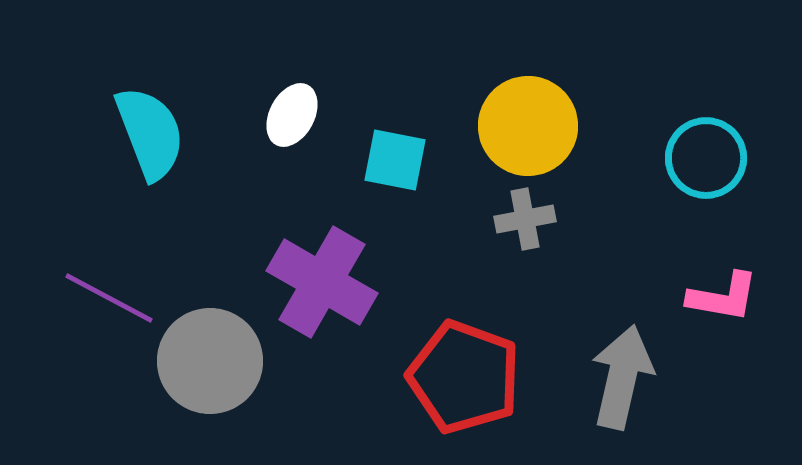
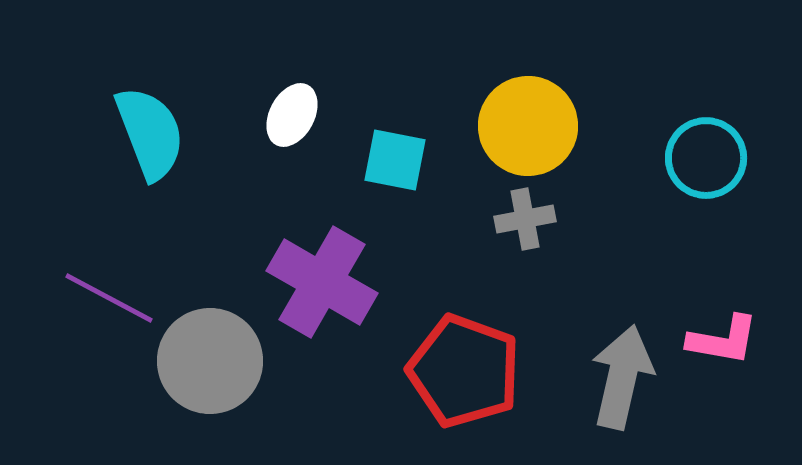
pink L-shape: moved 43 px down
red pentagon: moved 6 px up
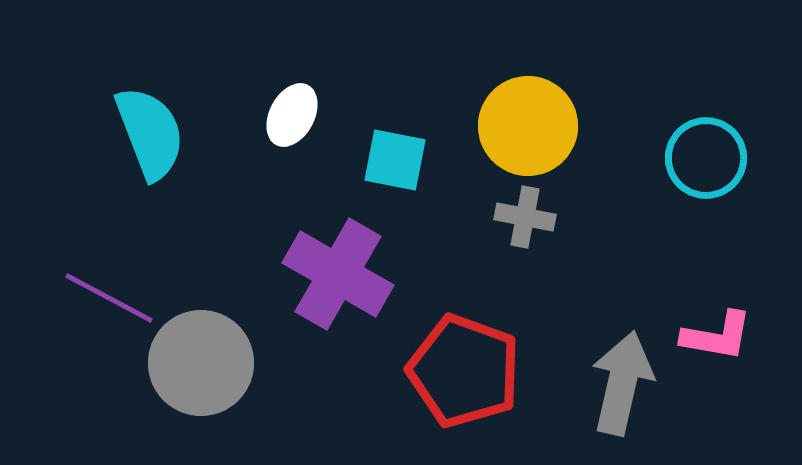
gray cross: moved 2 px up; rotated 22 degrees clockwise
purple cross: moved 16 px right, 8 px up
pink L-shape: moved 6 px left, 4 px up
gray circle: moved 9 px left, 2 px down
gray arrow: moved 6 px down
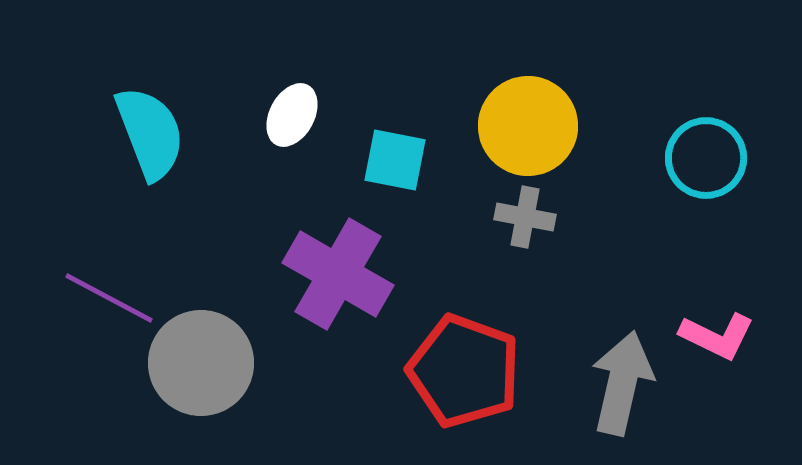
pink L-shape: rotated 16 degrees clockwise
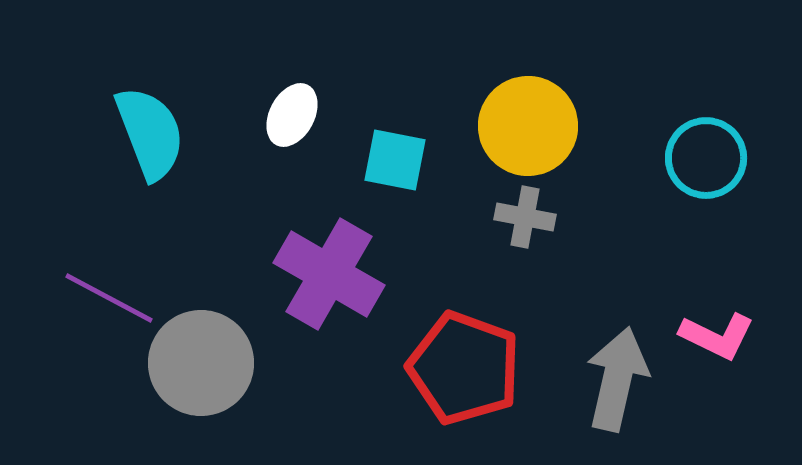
purple cross: moved 9 px left
red pentagon: moved 3 px up
gray arrow: moved 5 px left, 4 px up
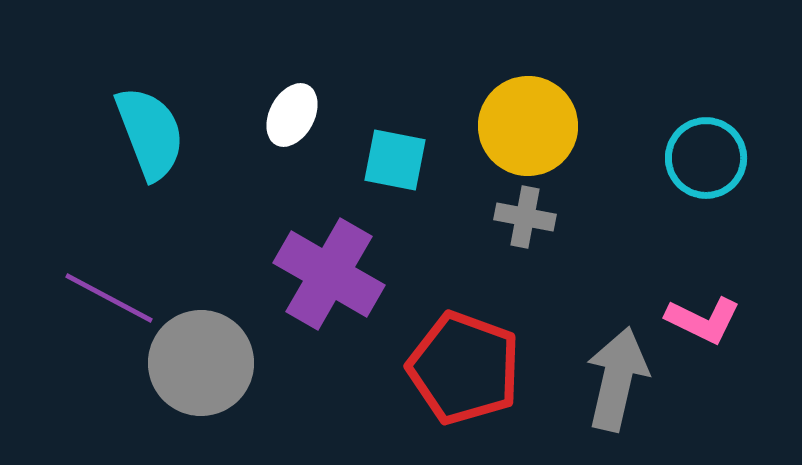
pink L-shape: moved 14 px left, 16 px up
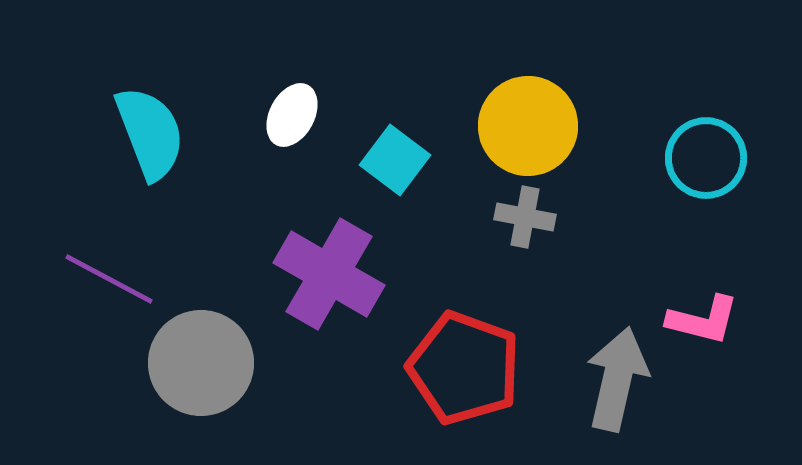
cyan square: rotated 26 degrees clockwise
purple line: moved 19 px up
pink L-shape: rotated 12 degrees counterclockwise
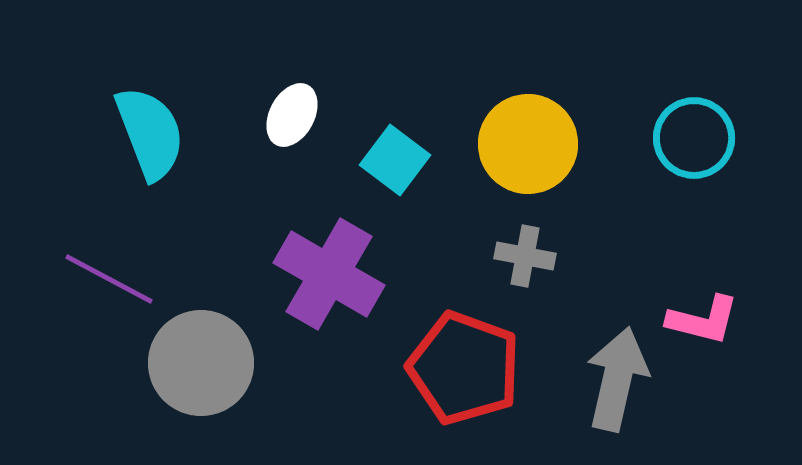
yellow circle: moved 18 px down
cyan circle: moved 12 px left, 20 px up
gray cross: moved 39 px down
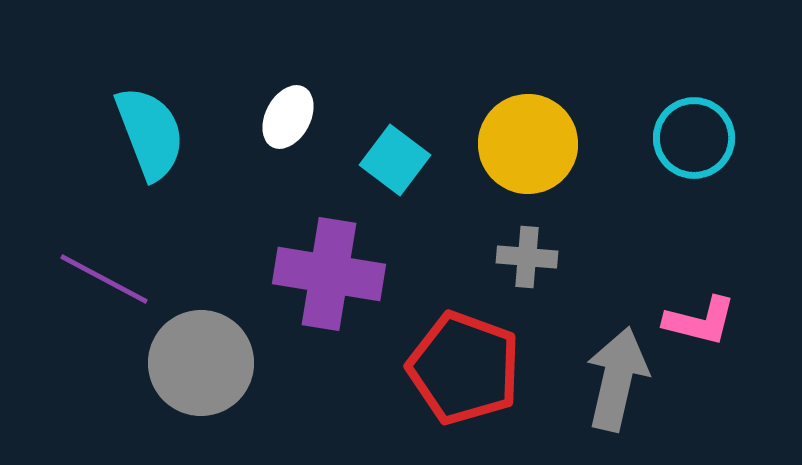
white ellipse: moved 4 px left, 2 px down
gray cross: moved 2 px right, 1 px down; rotated 6 degrees counterclockwise
purple cross: rotated 21 degrees counterclockwise
purple line: moved 5 px left
pink L-shape: moved 3 px left, 1 px down
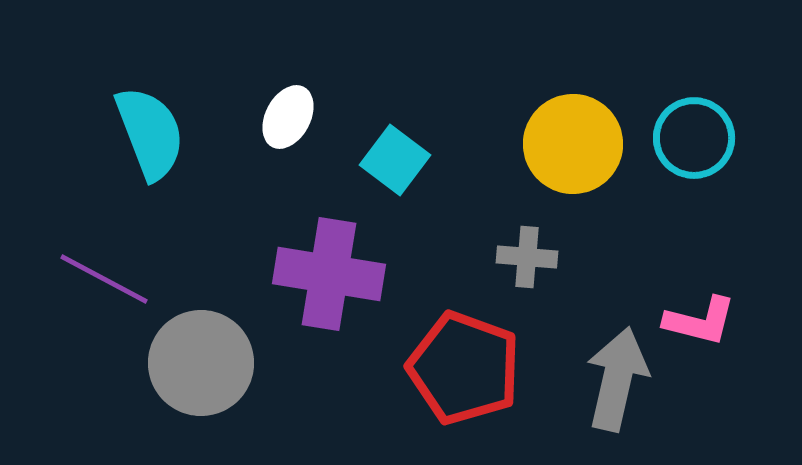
yellow circle: moved 45 px right
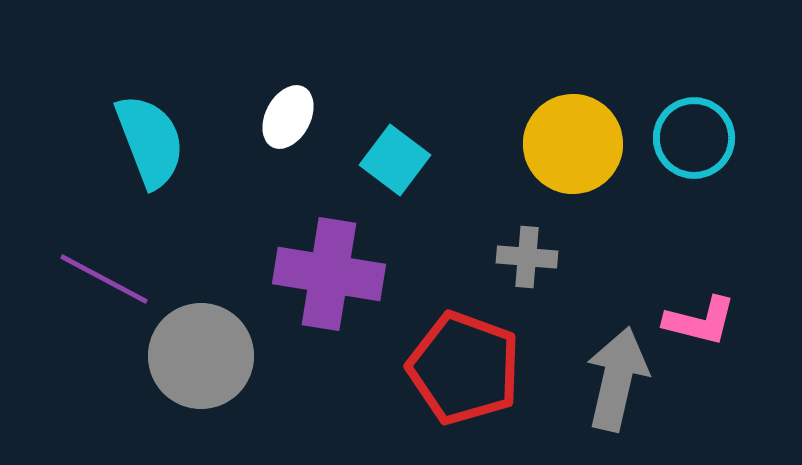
cyan semicircle: moved 8 px down
gray circle: moved 7 px up
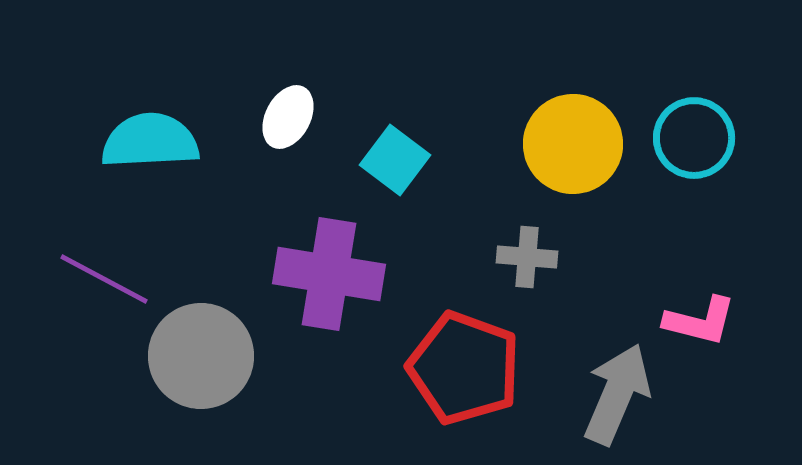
cyan semicircle: rotated 72 degrees counterclockwise
gray arrow: moved 15 px down; rotated 10 degrees clockwise
